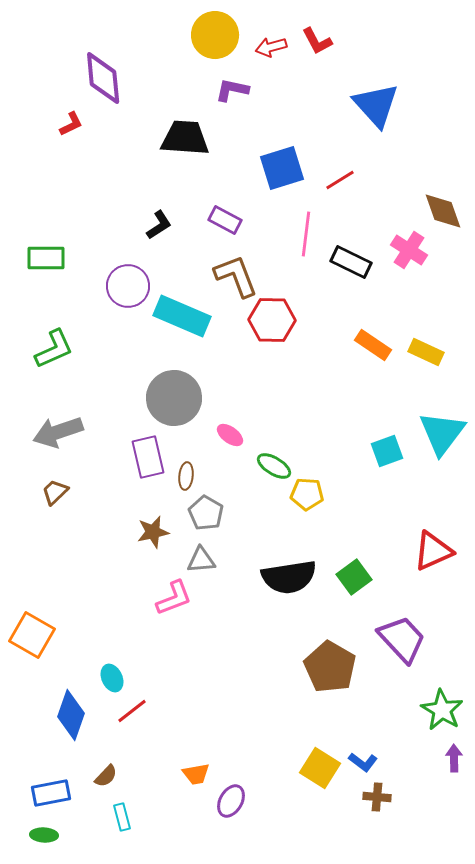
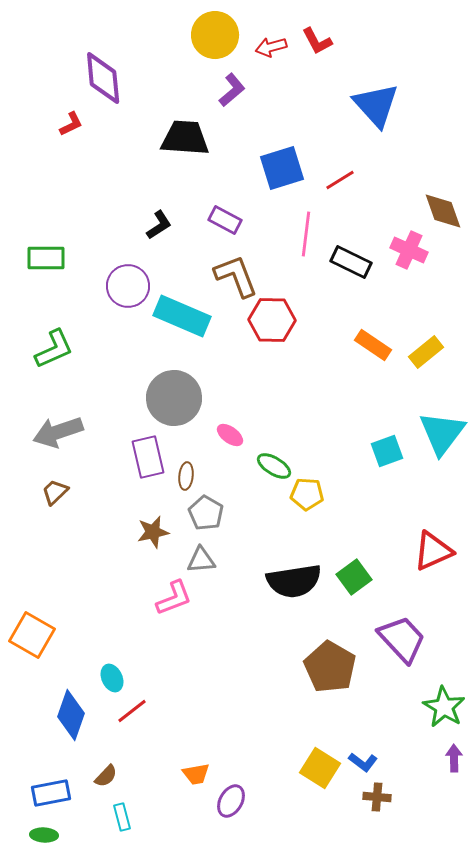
purple L-shape at (232, 90): rotated 128 degrees clockwise
pink cross at (409, 250): rotated 9 degrees counterclockwise
yellow rectangle at (426, 352): rotated 64 degrees counterclockwise
black semicircle at (289, 577): moved 5 px right, 4 px down
green star at (442, 710): moved 2 px right, 3 px up
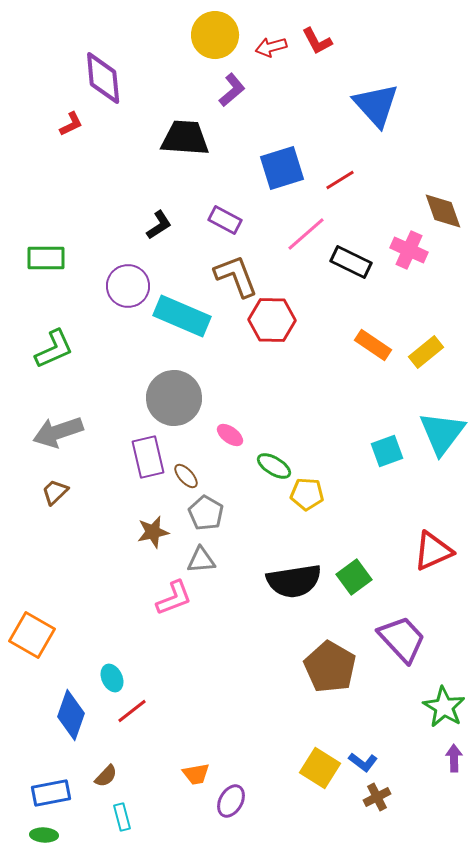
pink line at (306, 234): rotated 42 degrees clockwise
brown ellipse at (186, 476): rotated 48 degrees counterclockwise
brown cross at (377, 797): rotated 32 degrees counterclockwise
